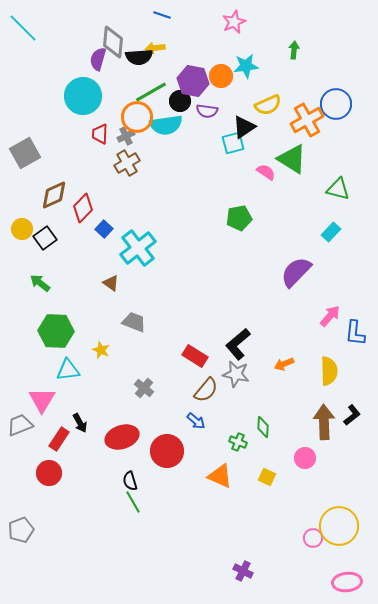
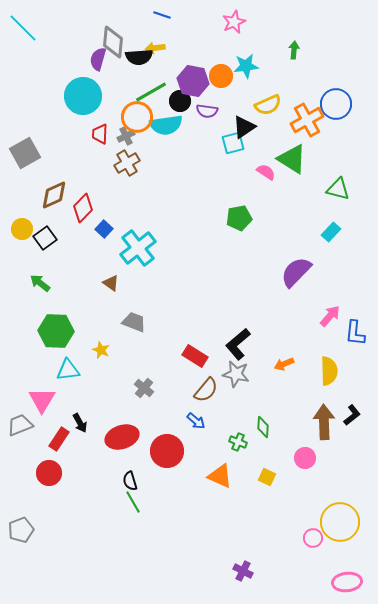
yellow circle at (339, 526): moved 1 px right, 4 px up
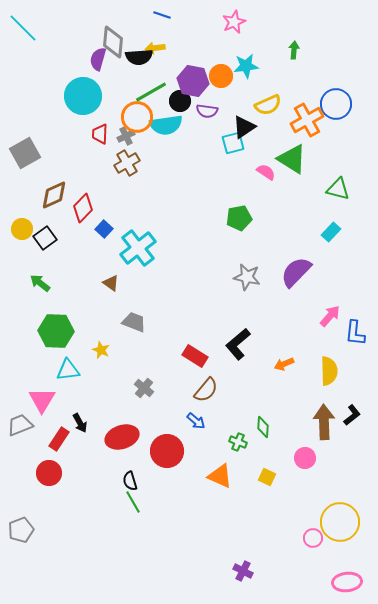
gray star at (236, 374): moved 11 px right, 97 px up
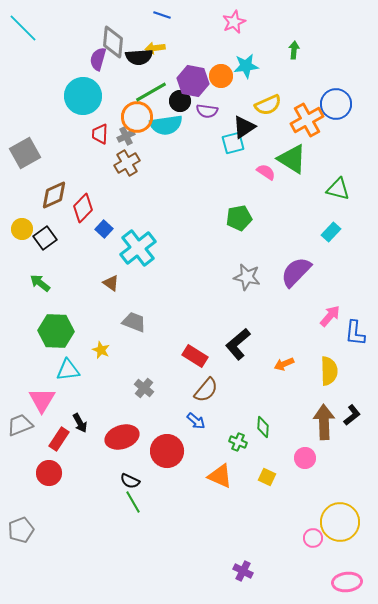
black semicircle at (130, 481): rotated 48 degrees counterclockwise
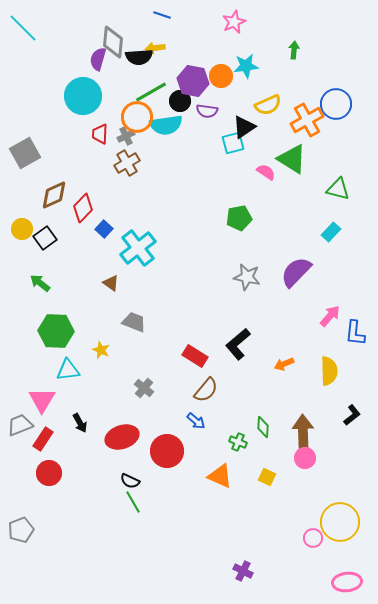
brown arrow at (324, 422): moved 21 px left, 10 px down
red rectangle at (59, 439): moved 16 px left
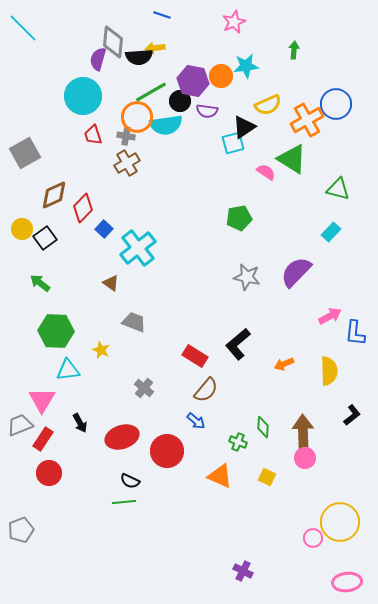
red trapezoid at (100, 134): moved 7 px left, 1 px down; rotated 20 degrees counterclockwise
gray cross at (126, 136): rotated 36 degrees clockwise
pink arrow at (330, 316): rotated 20 degrees clockwise
green line at (133, 502): moved 9 px left; rotated 65 degrees counterclockwise
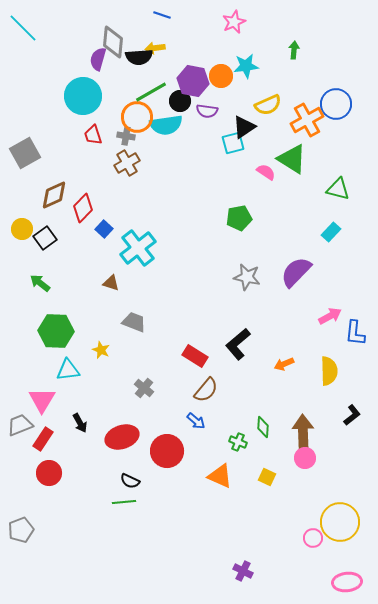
brown triangle at (111, 283): rotated 18 degrees counterclockwise
